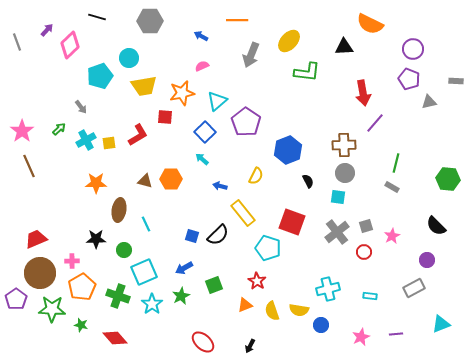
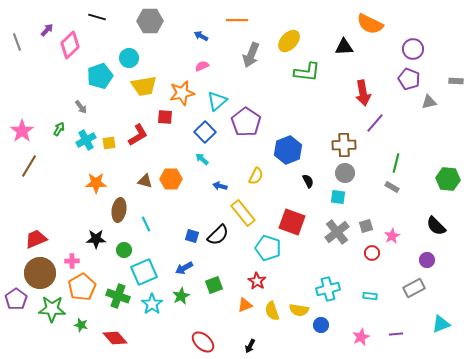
green arrow at (59, 129): rotated 16 degrees counterclockwise
brown line at (29, 166): rotated 55 degrees clockwise
red circle at (364, 252): moved 8 px right, 1 px down
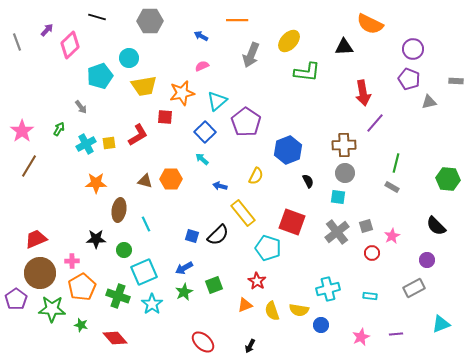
cyan cross at (86, 140): moved 4 px down
green star at (181, 296): moved 3 px right, 4 px up
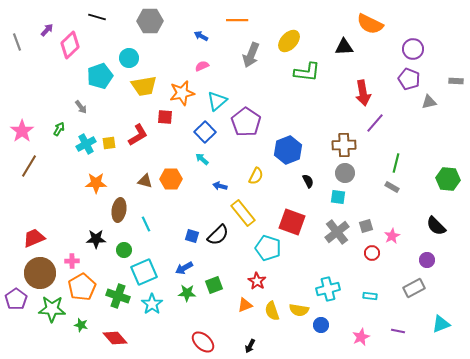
red trapezoid at (36, 239): moved 2 px left, 1 px up
green star at (184, 292): moved 3 px right, 1 px down; rotated 30 degrees clockwise
purple line at (396, 334): moved 2 px right, 3 px up; rotated 16 degrees clockwise
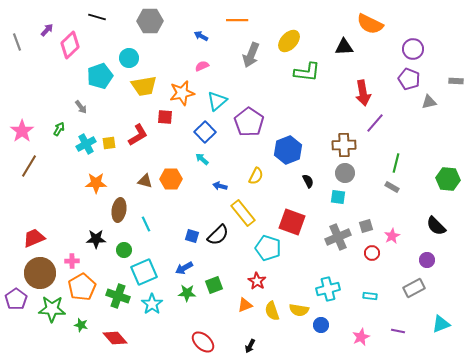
purple pentagon at (246, 122): moved 3 px right
gray cross at (337, 232): moved 1 px right, 5 px down; rotated 15 degrees clockwise
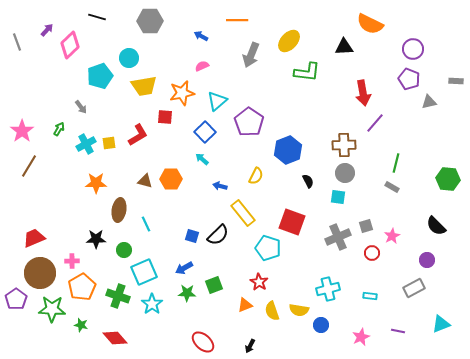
red star at (257, 281): moved 2 px right, 1 px down
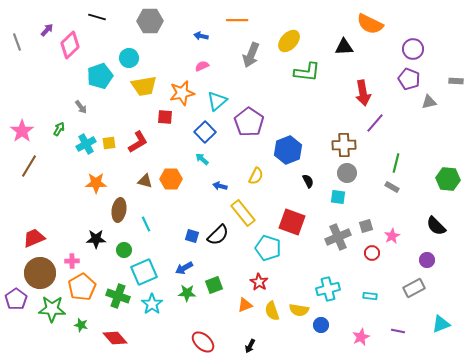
blue arrow at (201, 36): rotated 16 degrees counterclockwise
red L-shape at (138, 135): moved 7 px down
gray circle at (345, 173): moved 2 px right
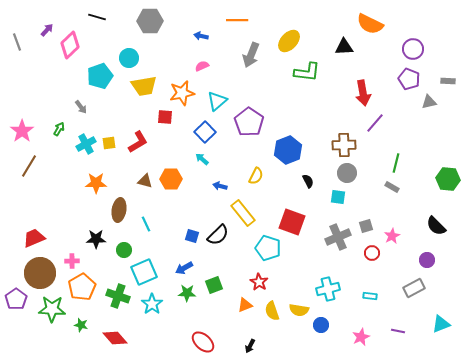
gray rectangle at (456, 81): moved 8 px left
